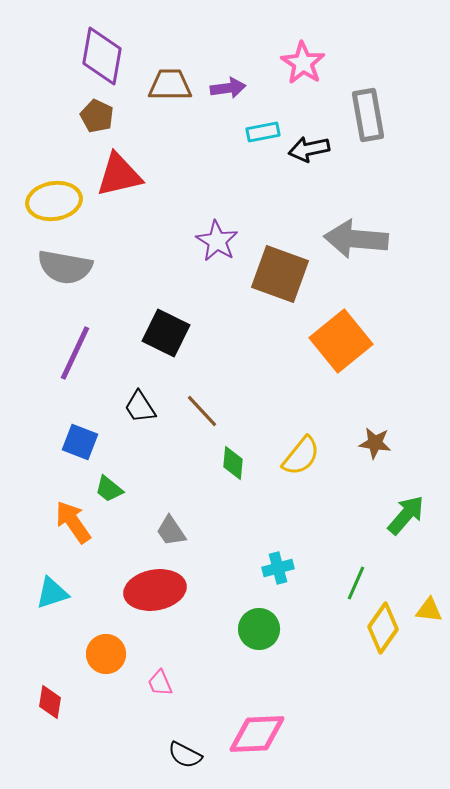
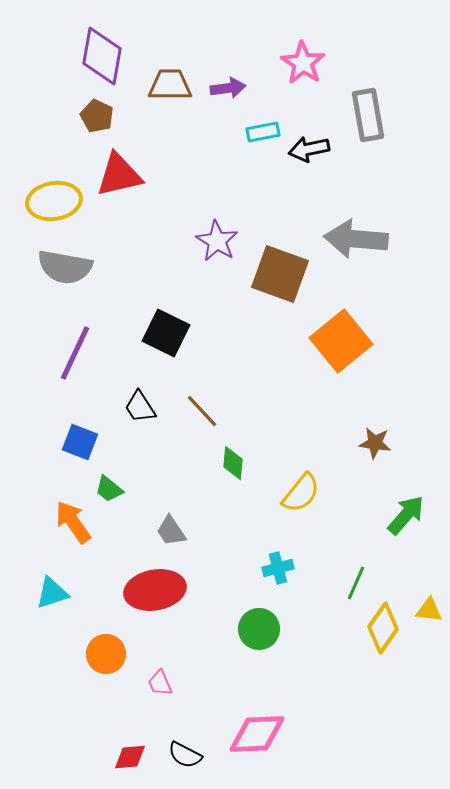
yellow semicircle: moved 37 px down
red diamond: moved 80 px right, 55 px down; rotated 76 degrees clockwise
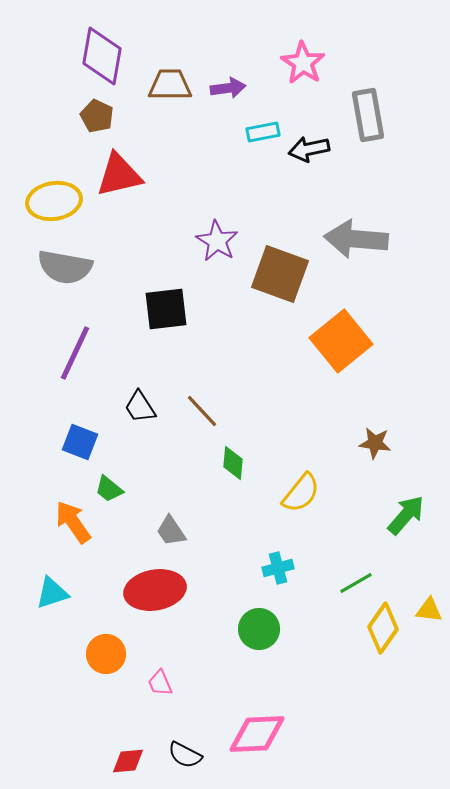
black square: moved 24 px up; rotated 33 degrees counterclockwise
green line: rotated 36 degrees clockwise
red diamond: moved 2 px left, 4 px down
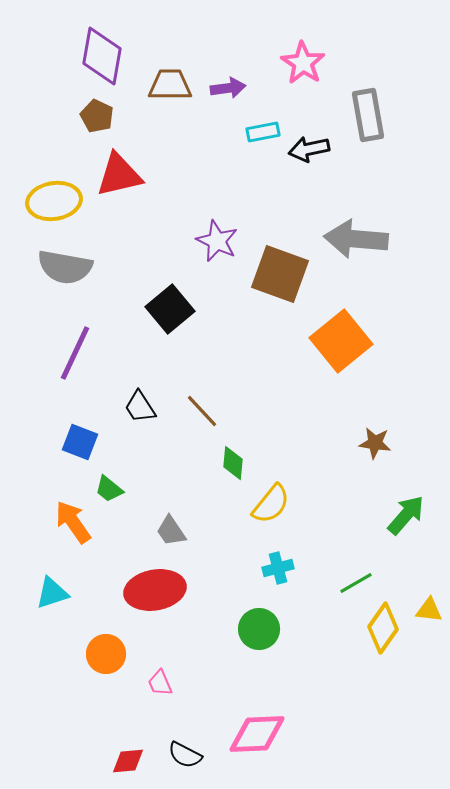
purple star: rotated 6 degrees counterclockwise
black square: moved 4 px right; rotated 33 degrees counterclockwise
yellow semicircle: moved 30 px left, 11 px down
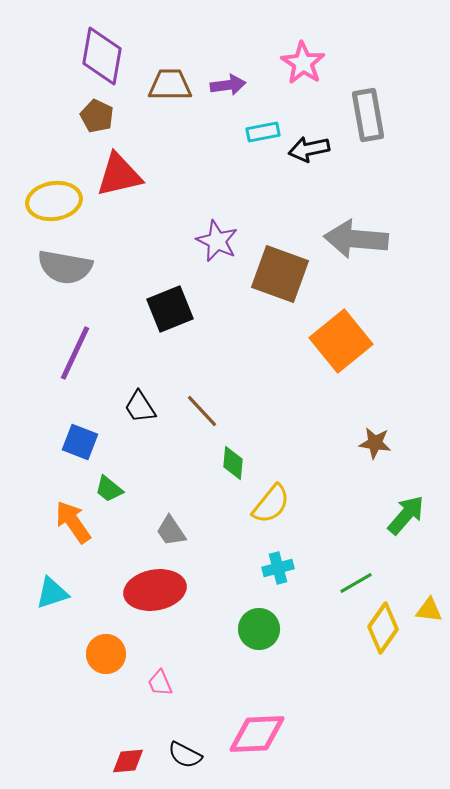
purple arrow: moved 3 px up
black square: rotated 18 degrees clockwise
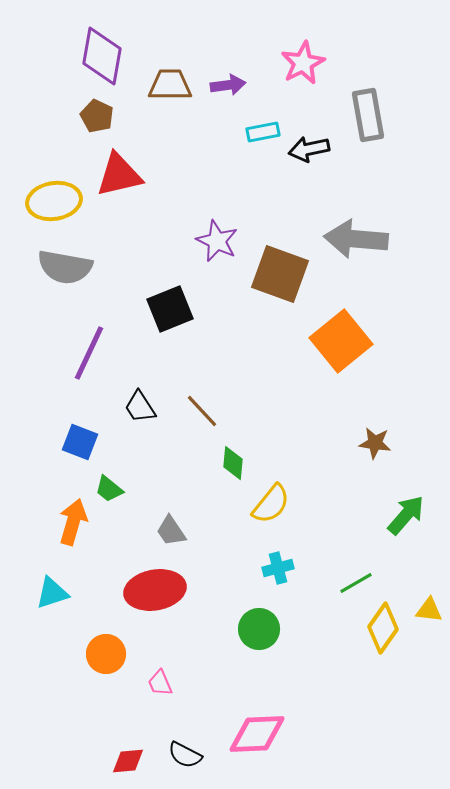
pink star: rotated 12 degrees clockwise
purple line: moved 14 px right
orange arrow: rotated 51 degrees clockwise
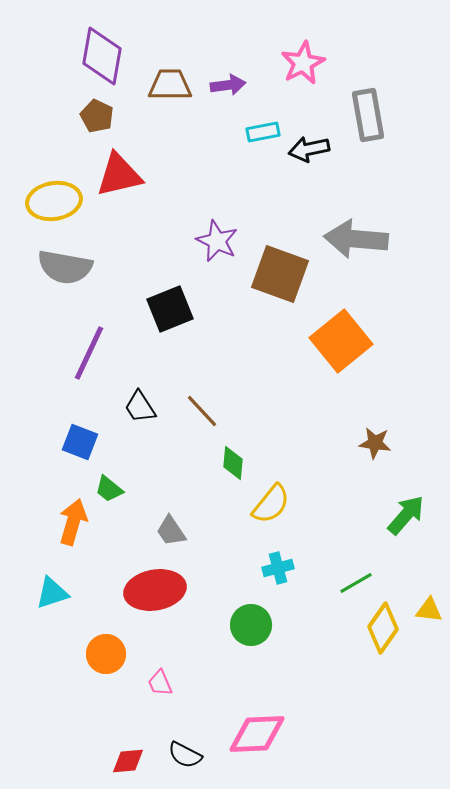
green circle: moved 8 px left, 4 px up
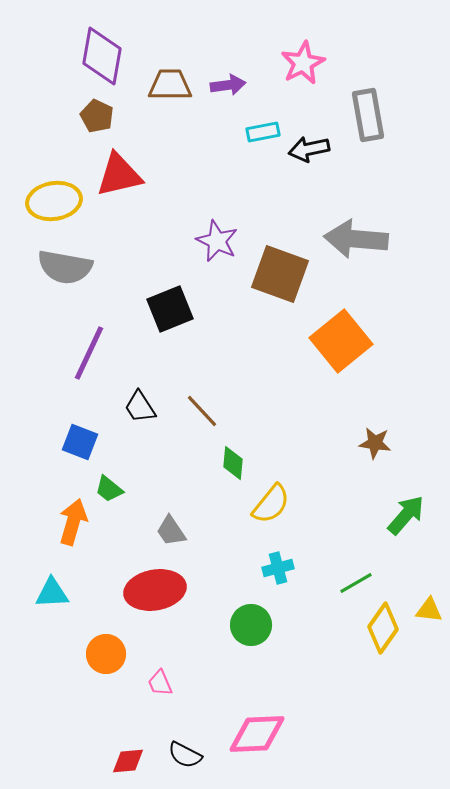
cyan triangle: rotated 15 degrees clockwise
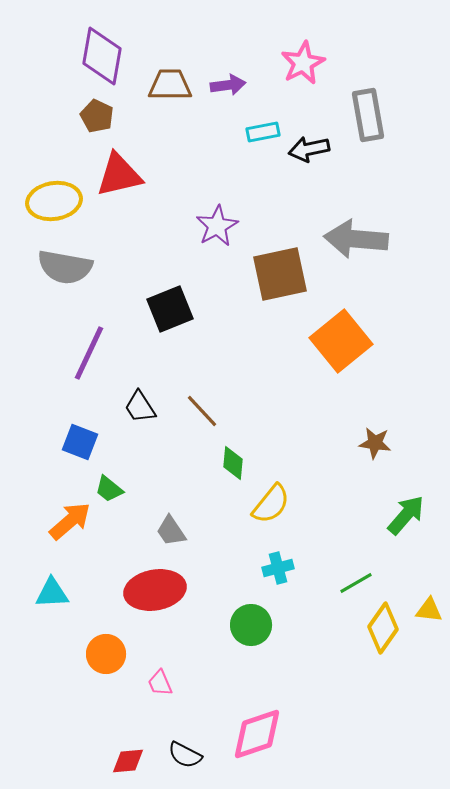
purple star: moved 15 px up; rotated 18 degrees clockwise
brown square: rotated 32 degrees counterclockwise
orange arrow: moved 3 px left, 1 px up; rotated 33 degrees clockwise
pink diamond: rotated 16 degrees counterclockwise
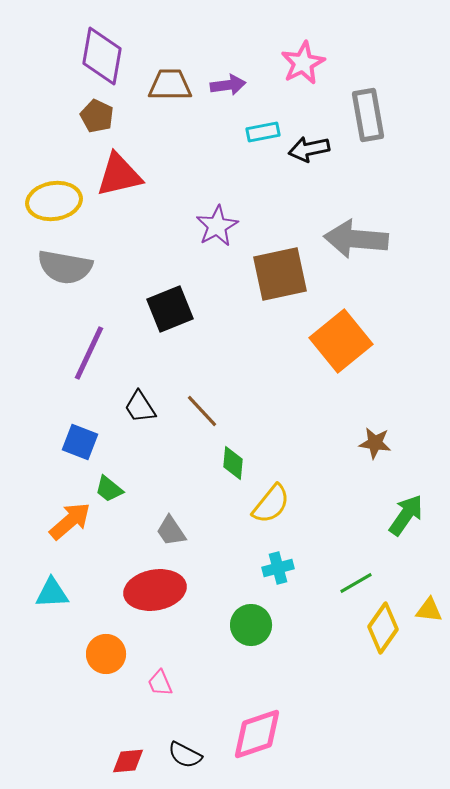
green arrow: rotated 6 degrees counterclockwise
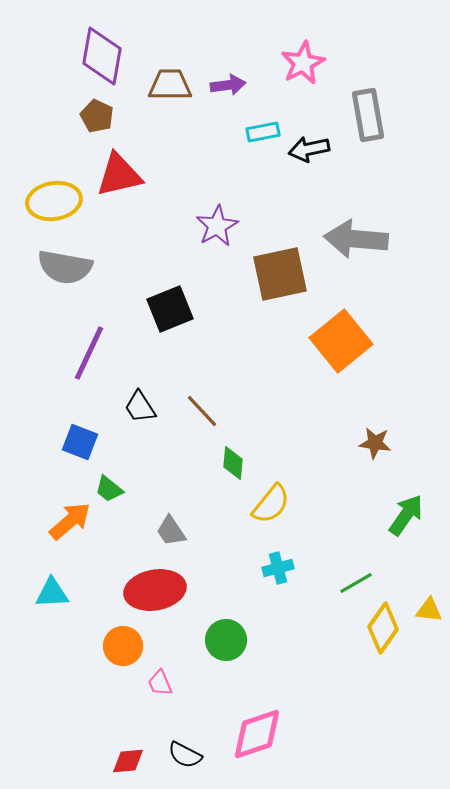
green circle: moved 25 px left, 15 px down
orange circle: moved 17 px right, 8 px up
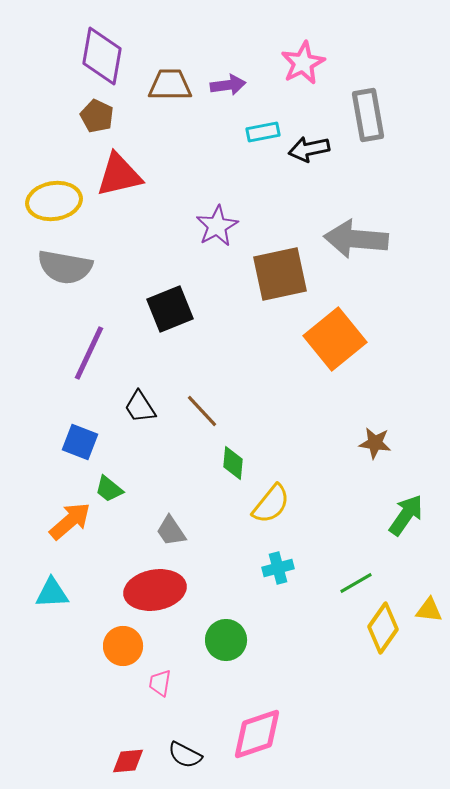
orange square: moved 6 px left, 2 px up
pink trapezoid: rotated 32 degrees clockwise
